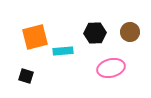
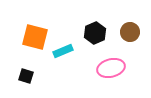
black hexagon: rotated 20 degrees counterclockwise
orange square: rotated 28 degrees clockwise
cyan rectangle: rotated 18 degrees counterclockwise
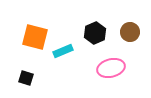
black square: moved 2 px down
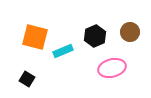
black hexagon: moved 3 px down
pink ellipse: moved 1 px right
black square: moved 1 px right, 1 px down; rotated 14 degrees clockwise
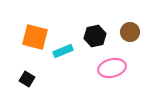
black hexagon: rotated 10 degrees clockwise
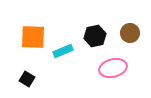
brown circle: moved 1 px down
orange square: moved 2 px left; rotated 12 degrees counterclockwise
pink ellipse: moved 1 px right
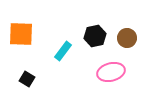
brown circle: moved 3 px left, 5 px down
orange square: moved 12 px left, 3 px up
cyan rectangle: rotated 30 degrees counterclockwise
pink ellipse: moved 2 px left, 4 px down
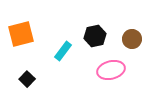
orange square: rotated 16 degrees counterclockwise
brown circle: moved 5 px right, 1 px down
pink ellipse: moved 2 px up
black square: rotated 14 degrees clockwise
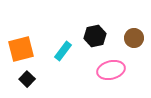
orange square: moved 15 px down
brown circle: moved 2 px right, 1 px up
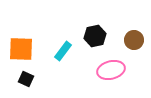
brown circle: moved 2 px down
orange square: rotated 16 degrees clockwise
black square: moved 1 px left; rotated 21 degrees counterclockwise
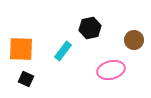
black hexagon: moved 5 px left, 8 px up
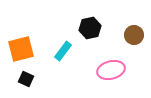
brown circle: moved 5 px up
orange square: rotated 16 degrees counterclockwise
